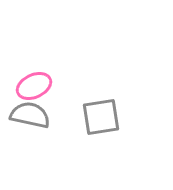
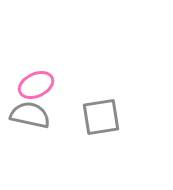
pink ellipse: moved 2 px right, 1 px up
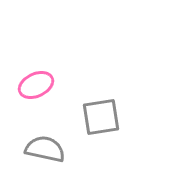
gray semicircle: moved 15 px right, 34 px down
